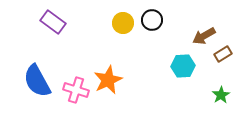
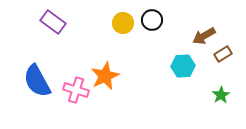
orange star: moved 3 px left, 4 px up
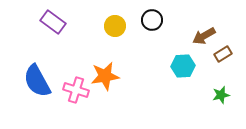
yellow circle: moved 8 px left, 3 px down
orange star: rotated 16 degrees clockwise
green star: rotated 18 degrees clockwise
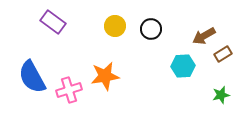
black circle: moved 1 px left, 9 px down
blue semicircle: moved 5 px left, 4 px up
pink cross: moved 7 px left; rotated 35 degrees counterclockwise
